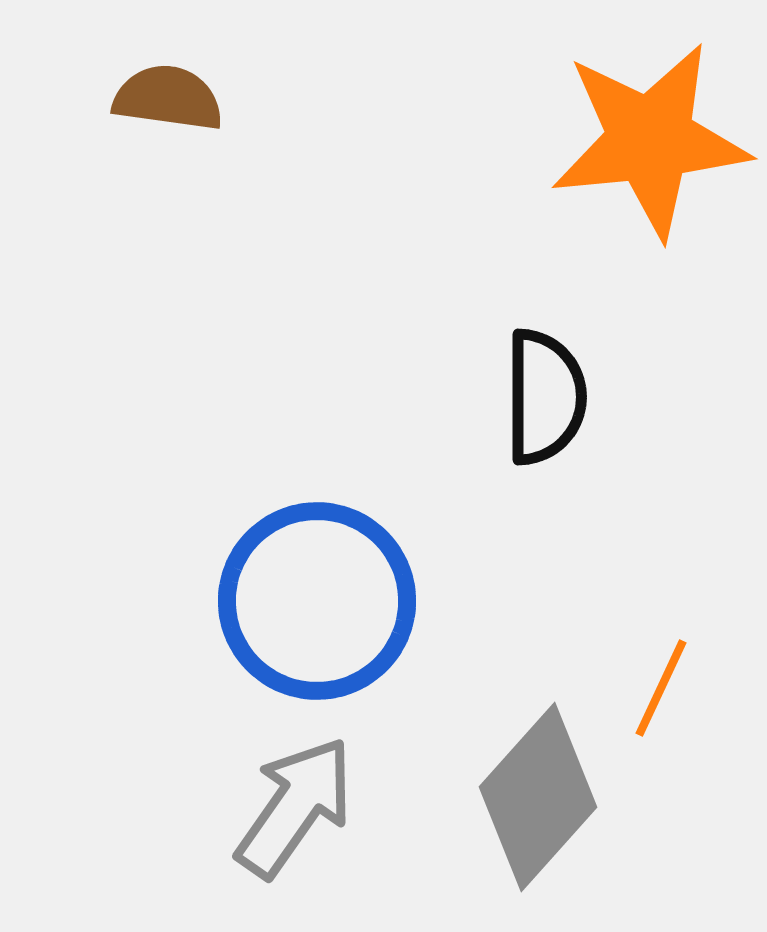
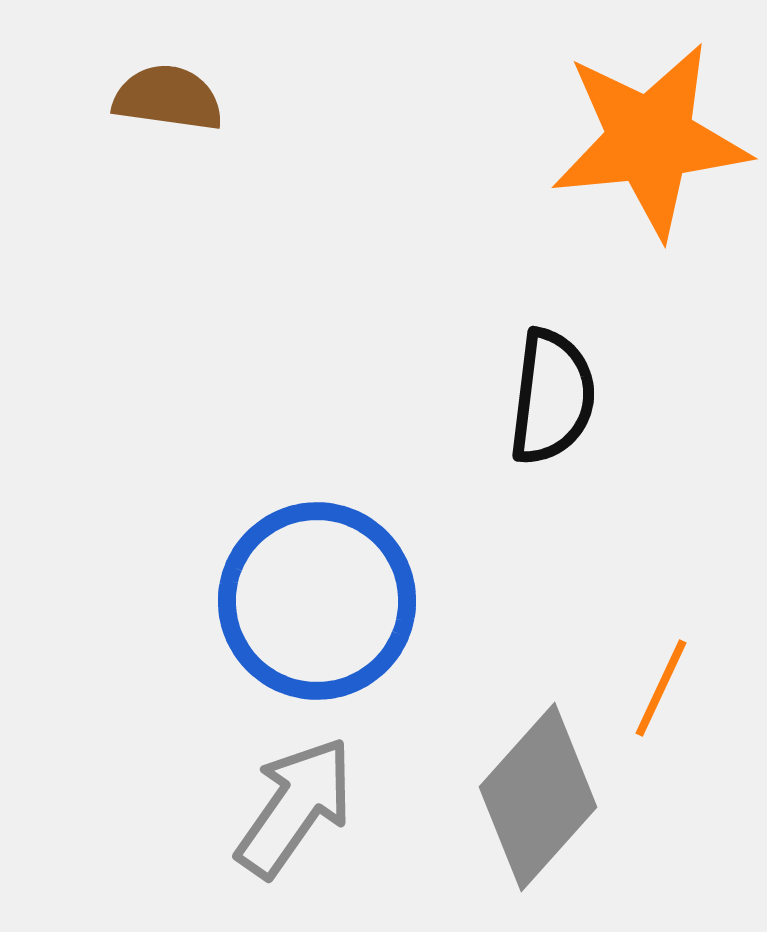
black semicircle: moved 7 px right; rotated 7 degrees clockwise
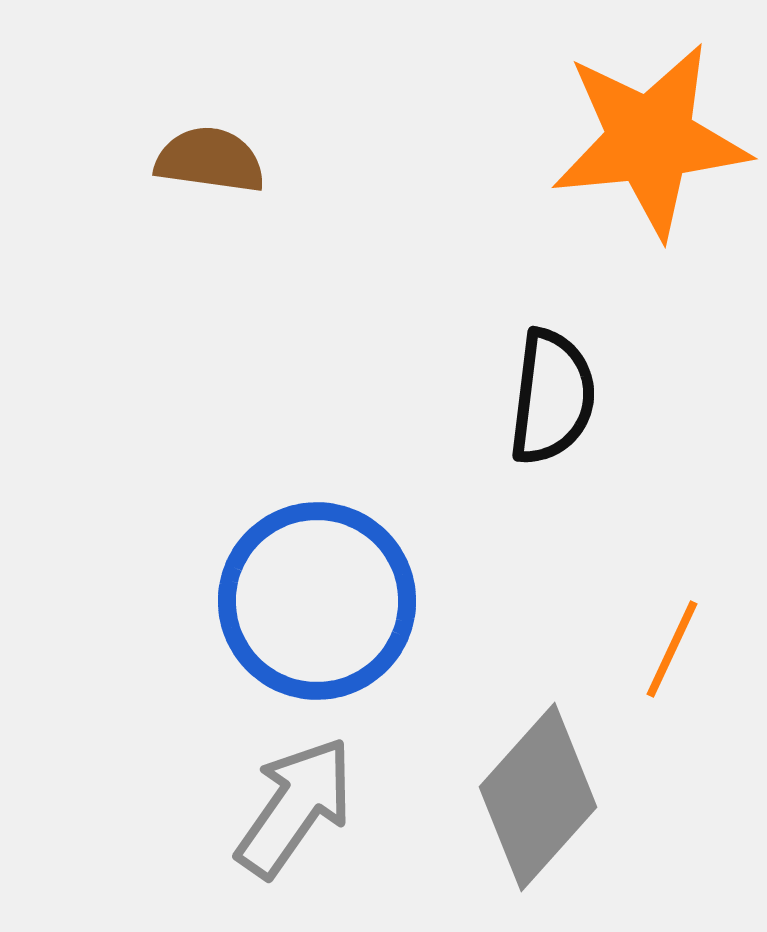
brown semicircle: moved 42 px right, 62 px down
orange line: moved 11 px right, 39 px up
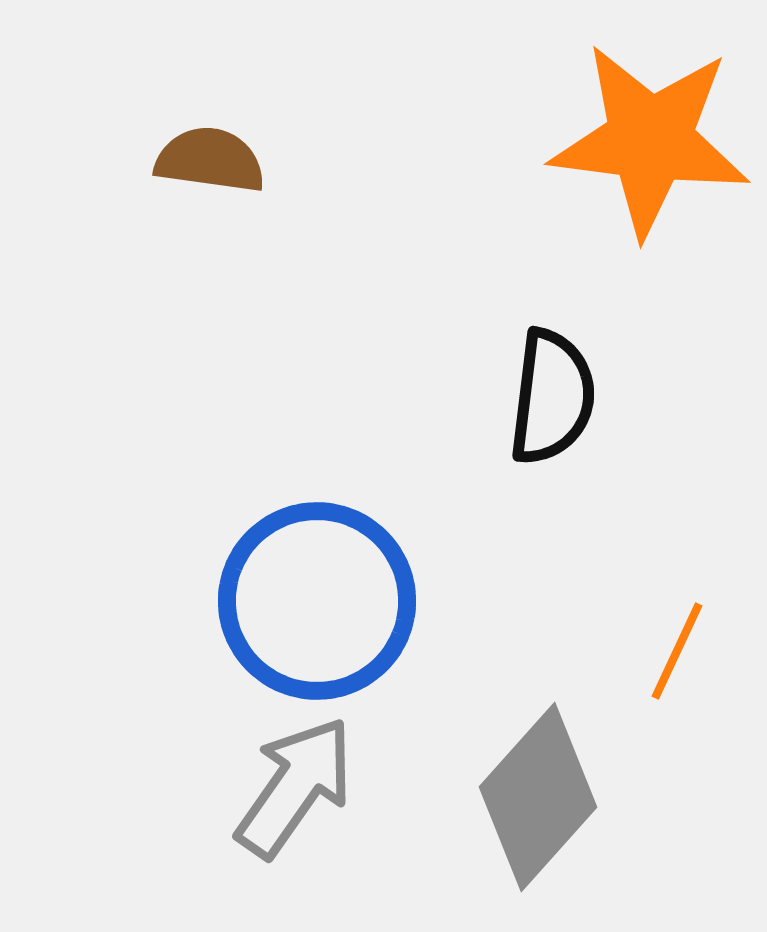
orange star: rotated 13 degrees clockwise
orange line: moved 5 px right, 2 px down
gray arrow: moved 20 px up
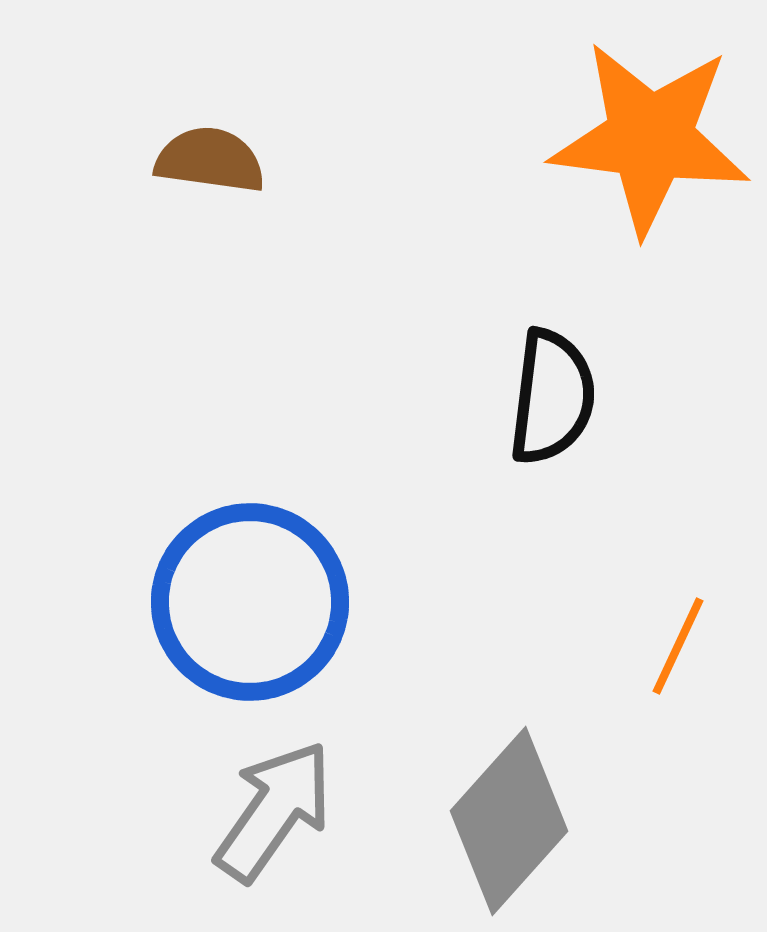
orange star: moved 2 px up
blue circle: moved 67 px left, 1 px down
orange line: moved 1 px right, 5 px up
gray arrow: moved 21 px left, 24 px down
gray diamond: moved 29 px left, 24 px down
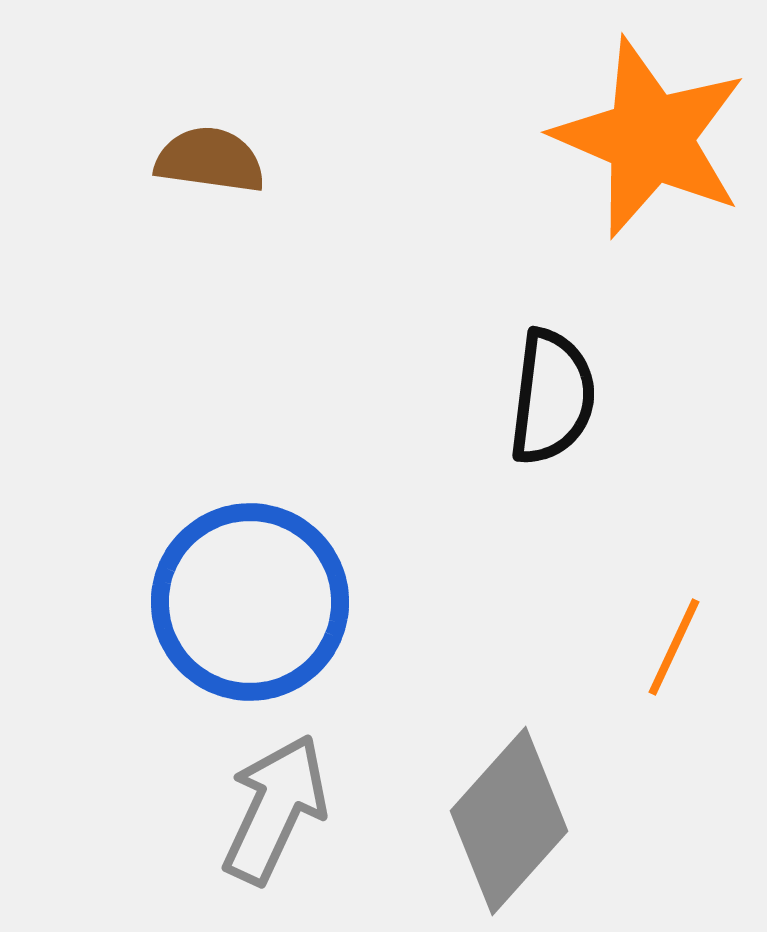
orange star: rotated 16 degrees clockwise
orange line: moved 4 px left, 1 px down
gray arrow: moved 1 px right, 2 px up; rotated 10 degrees counterclockwise
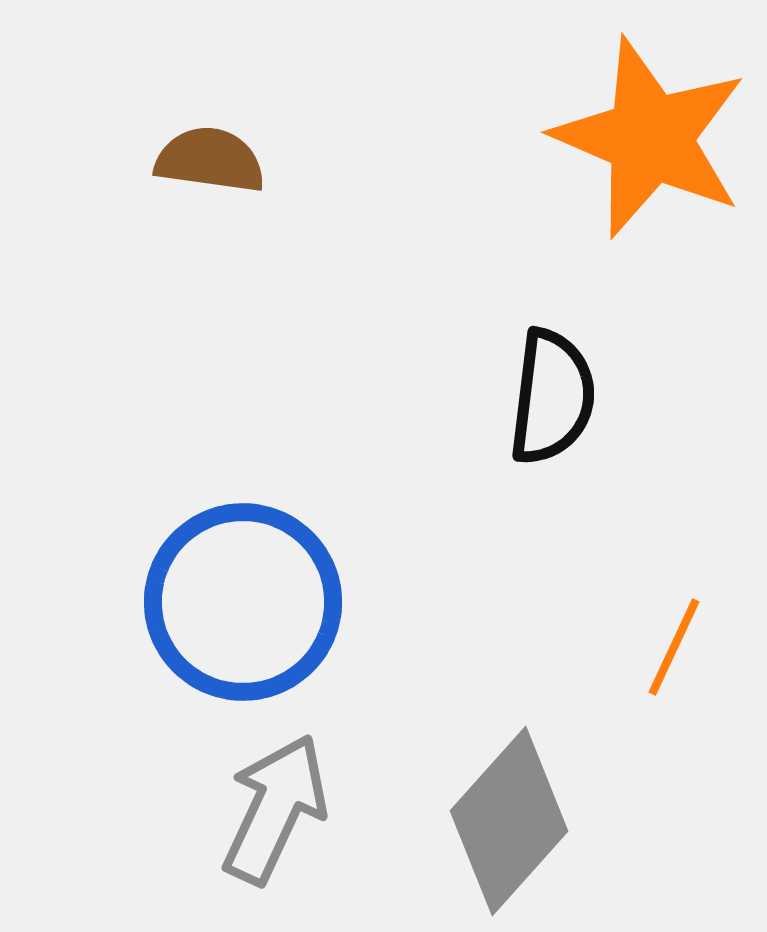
blue circle: moved 7 px left
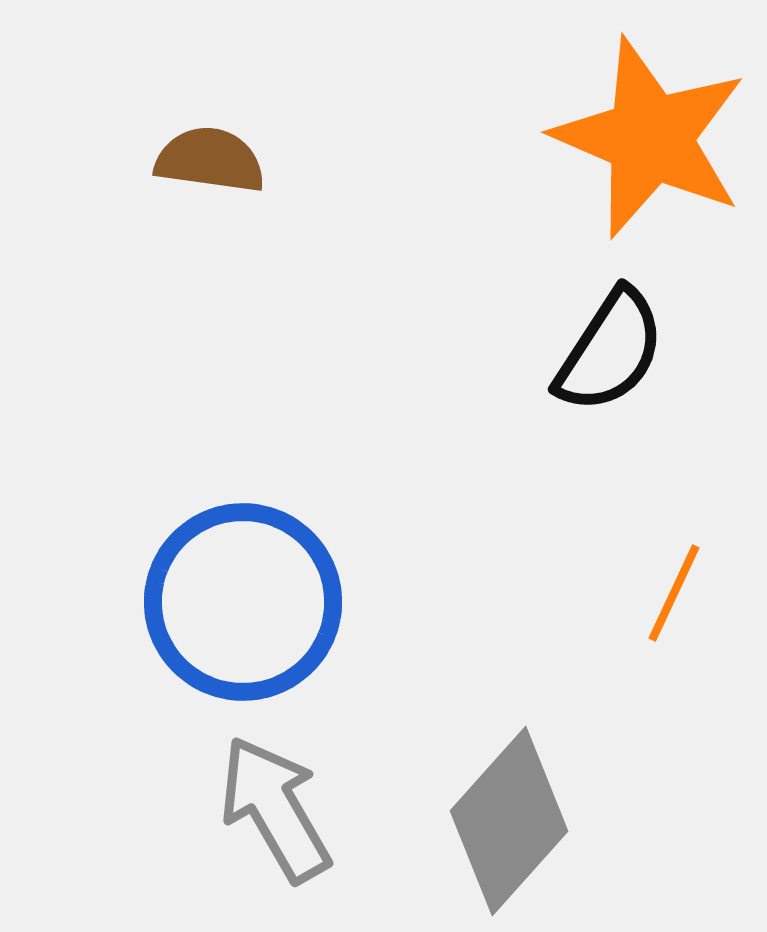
black semicircle: moved 58 px right, 46 px up; rotated 26 degrees clockwise
orange line: moved 54 px up
gray arrow: rotated 55 degrees counterclockwise
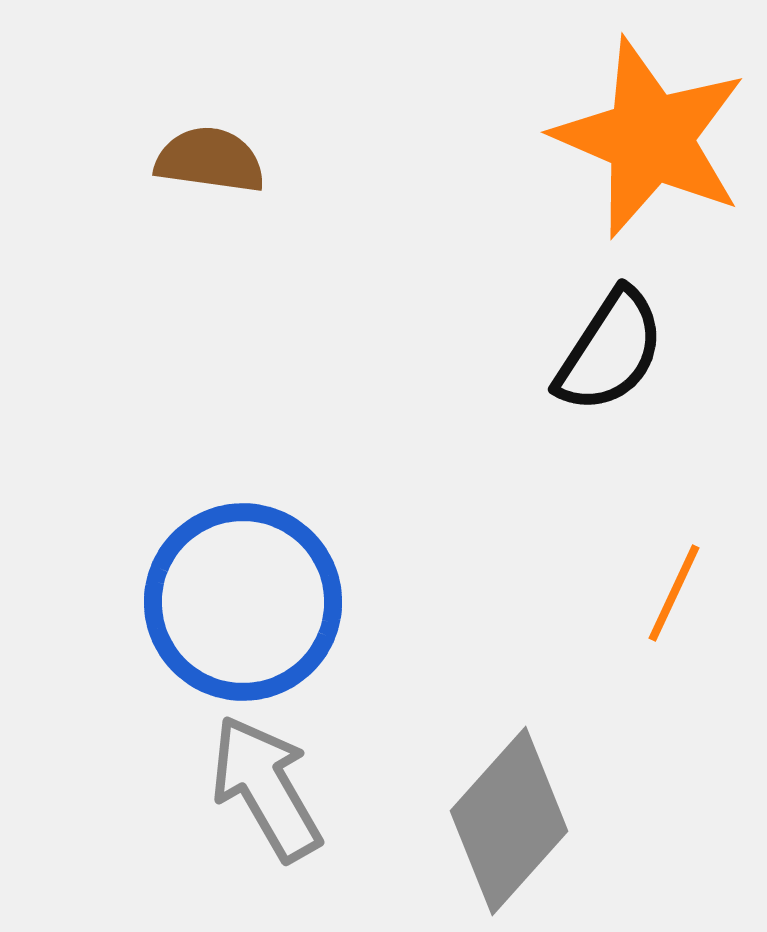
gray arrow: moved 9 px left, 21 px up
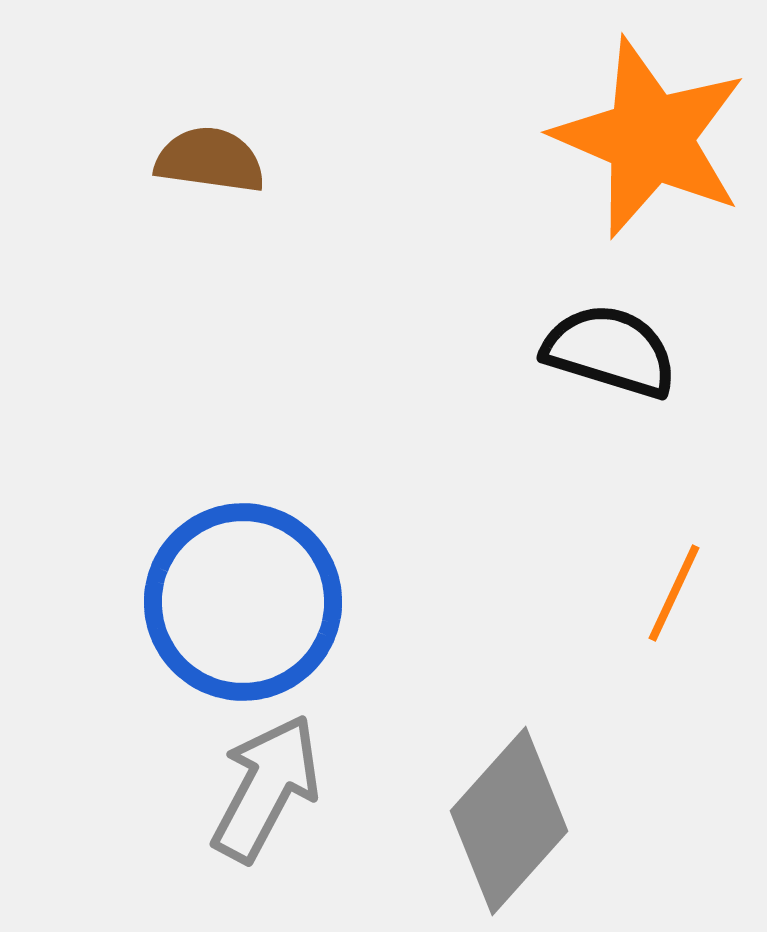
black semicircle: rotated 106 degrees counterclockwise
gray arrow: rotated 58 degrees clockwise
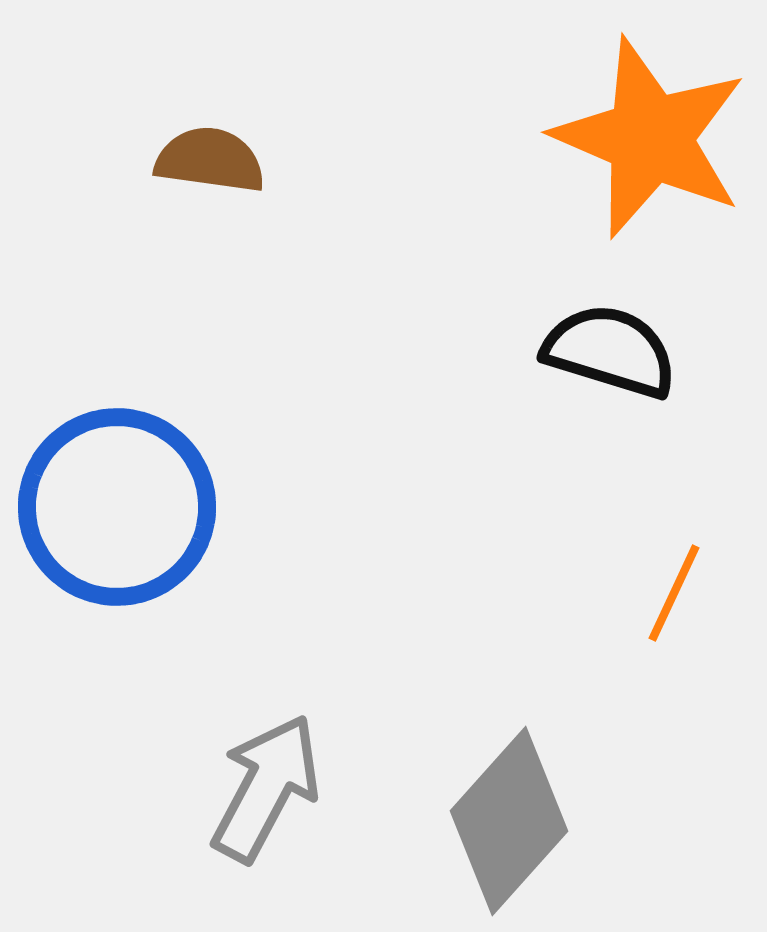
blue circle: moved 126 px left, 95 px up
